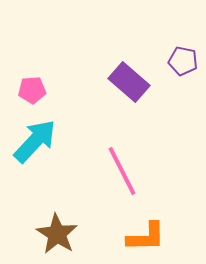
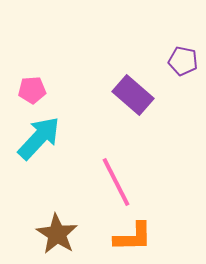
purple rectangle: moved 4 px right, 13 px down
cyan arrow: moved 4 px right, 3 px up
pink line: moved 6 px left, 11 px down
orange L-shape: moved 13 px left
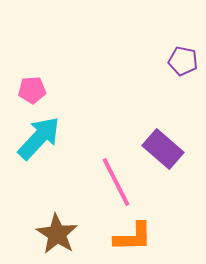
purple rectangle: moved 30 px right, 54 px down
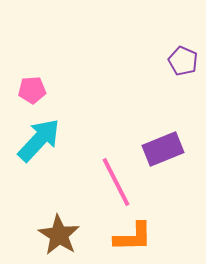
purple pentagon: rotated 12 degrees clockwise
cyan arrow: moved 2 px down
purple rectangle: rotated 63 degrees counterclockwise
brown star: moved 2 px right, 1 px down
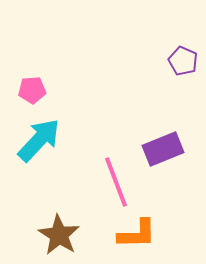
pink line: rotated 6 degrees clockwise
orange L-shape: moved 4 px right, 3 px up
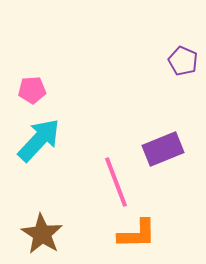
brown star: moved 17 px left, 1 px up
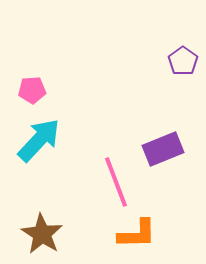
purple pentagon: rotated 12 degrees clockwise
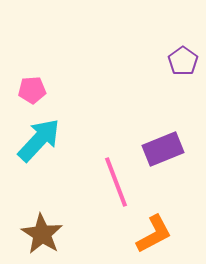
orange L-shape: moved 17 px right; rotated 27 degrees counterclockwise
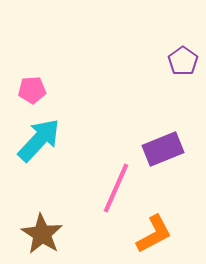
pink line: moved 6 px down; rotated 45 degrees clockwise
